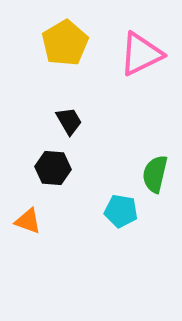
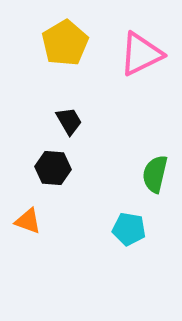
cyan pentagon: moved 8 px right, 18 px down
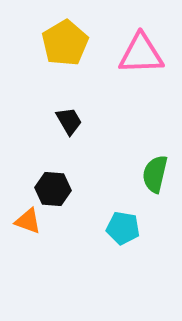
pink triangle: rotated 24 degrees clockwise
black hexagon: moved 21 px down
cyan pentagon: moved 6 px left, 1 px up
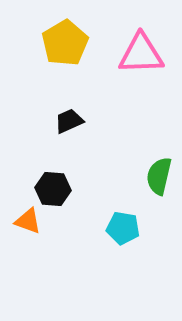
black trapezoid: rotated 84 degrees counterclockwise
green semicircle: moved 4 px right, 2 px down
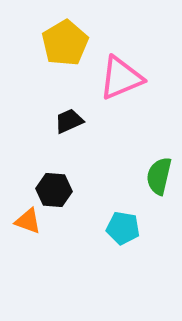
pink triangle: moved 20 px left, 24 px down; rotated 21 degrees counterclockwise
black hexagon: moved 1 px right, 1 px down
